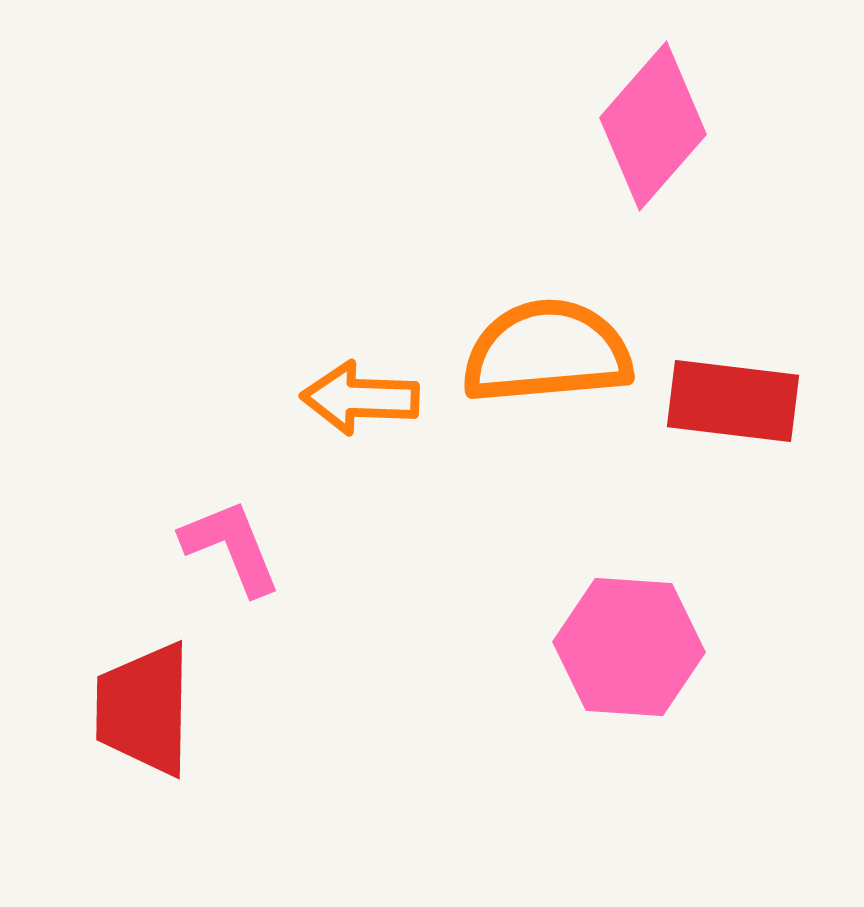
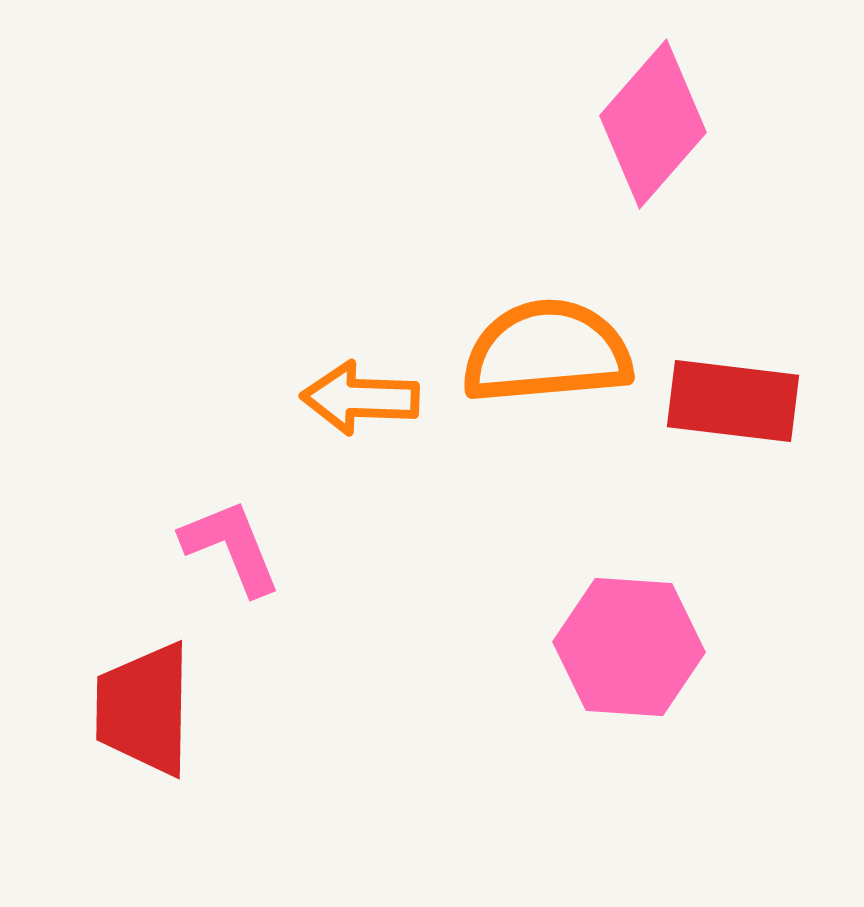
pink diamond: moved 2 px up
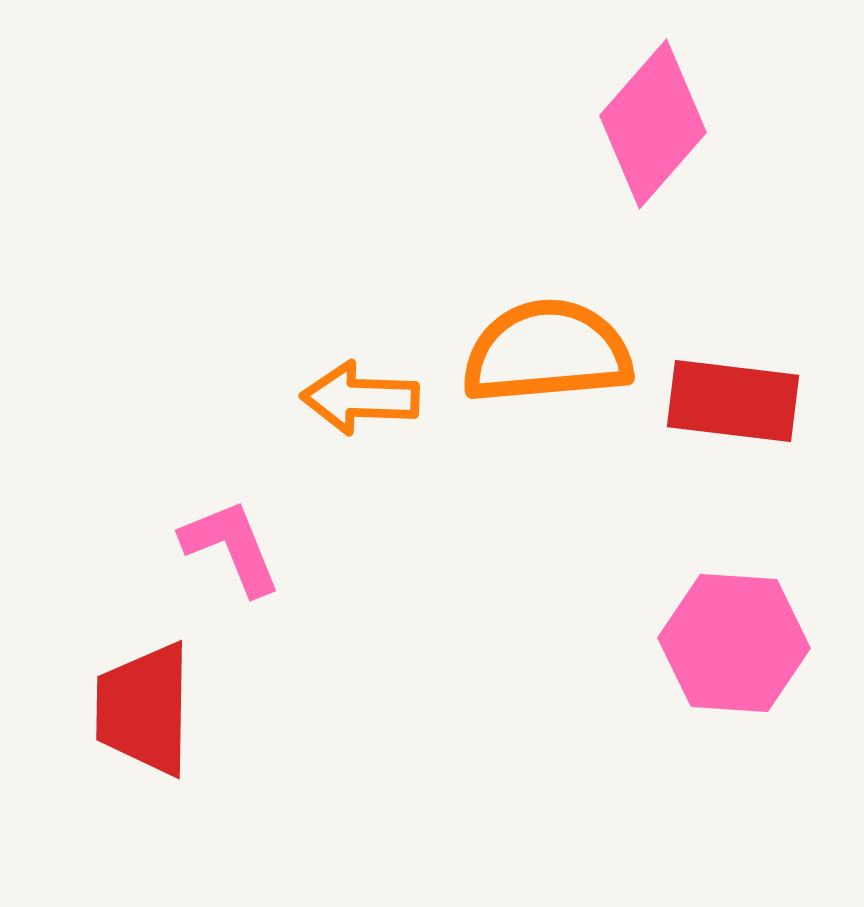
pink hexagon: moved 105 px right, 4 px up
